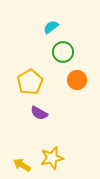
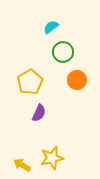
purple semicircle: rotated 96 degrees counterclockwise
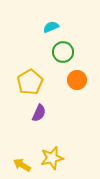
cyan semicircle: rotated 14 degrees clockwise
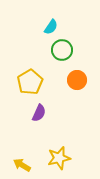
cyan semicircle: rotated 147 degrees clockwise
green circle: moved 1 px left, 2 px up
yellow star: moved 7 px right
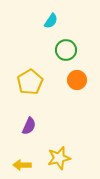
cyan semicircle: moved 6 px up
green circle: moved 4 px right
purple semicircle: moved 10 px left, 13 px down
yellow arrow: rotated 30 degrees counterclockwise
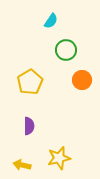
orange circle: moved 5 px right
purple semicircle: rotated 24 degrees counterclockwise
yellow arrow: rotated 12 degrees clockwise
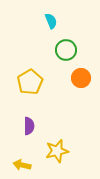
cyan semicircle: rotated 56 degrees counterclockwise
orange circle: moved 1 px left, 2 px up
yellow star: moved 2 px left, 7 px up
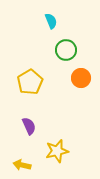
purple semicircle: rotated 24 degrees counterclockwise
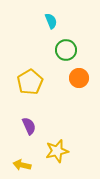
orange circle: moved 2 px left
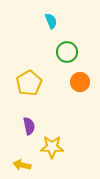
green circle: moved 1 px right, 2 px down
orange circle: moved 1 px right, 4 px down
yellow pentagon: moved 1 px left, 1 px down
purple semicircle: rotated 12 degrees clockwise
yellow star: moved 5 px left, 4 px up; rotated 15 degrees clockwise
